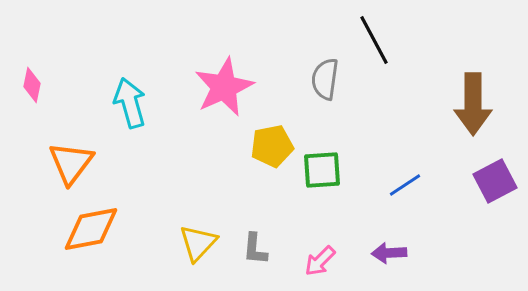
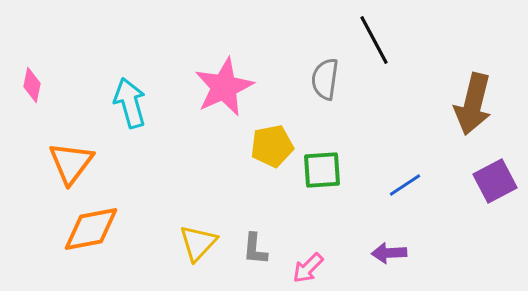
brown arrow: rotated 14 degrees clockwise
pink arrow: moved 12 px left, 7 px down
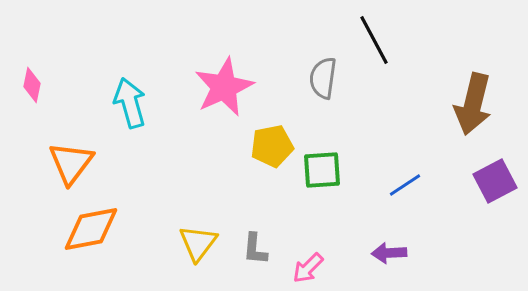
gray semicircle: moved 2 px left, 1 px up
yellow triangle: rotated 6 degrees counterclockwise
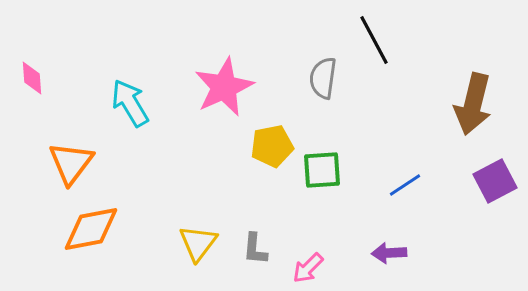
pink diamond: moved 7 px up; rotated 16 degrees counterclockwise
cyan arrow: rotated 15 degrees counterclockwise
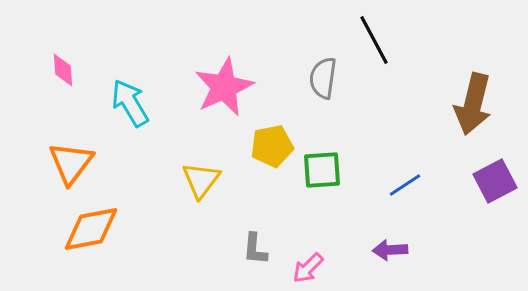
pink diamond: moved 31 px right, 8 px up
yellow triangle: moved 3 px right, 63 px up
purple arrow: moved 1 px right, 3 px up
